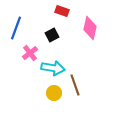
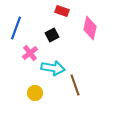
yellow circle: moved 19 px left
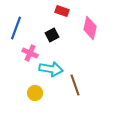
pink cross: rotated 28 degrees counterclockwise
cyan arrow: moved 2 px left, 1 px down
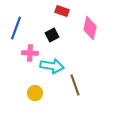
pink cross: rotated 21 degrees counterclockwise
cyan arrow: moved 1 px right, 3 px up
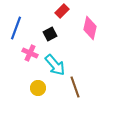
red rectangle: rotated 64 degrees counterclockwise
black square: moved 2 px left, 1 px up
pink cross: rotated 21 degrees clockwise
cyan arrow: moved 3 px right, 1 px up; rotated 40 degrees clockwise
brown line: moved 2 px down
yellow circle: moved 3 px right, 5 px up
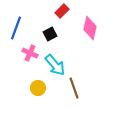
brown line: moved 1 px left, 1 px down
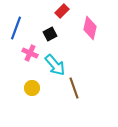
yellow circle: moved 6 px left
